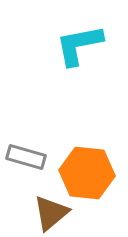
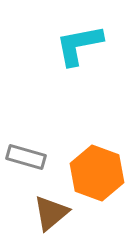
orange hexagon: moved 10 px right; rotated 14 degrees clockwise
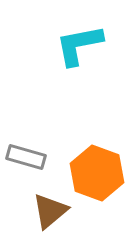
brown triangle: moved 1 px left, 2 px up
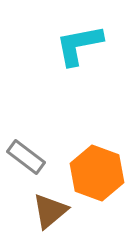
gray rectangle: rotated 21 degrees clockwise
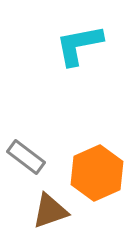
orange hexagon: rotated 16 degrees clockwise
brown triangle: rotated 21 degrees clockwise
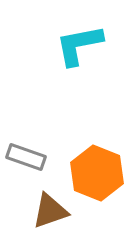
gray rectangle: rotated 18 degrees counterclockwise
orange hexagon: rotated 14 degrees counterclockwise
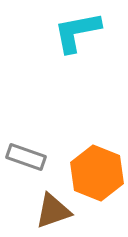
cyan L-shape: moved 2 px left, 13 px up
brown triangle: moved 3 px right
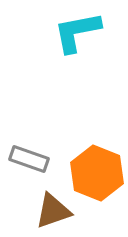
gray rectangle: moved 3 px right, 2 px down
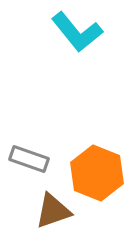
cyan L-shape: rotated 118 degrees counterclockwise
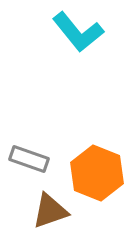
cyan L-shape: moved 1 px right
brown triangle: moved 3 px left
